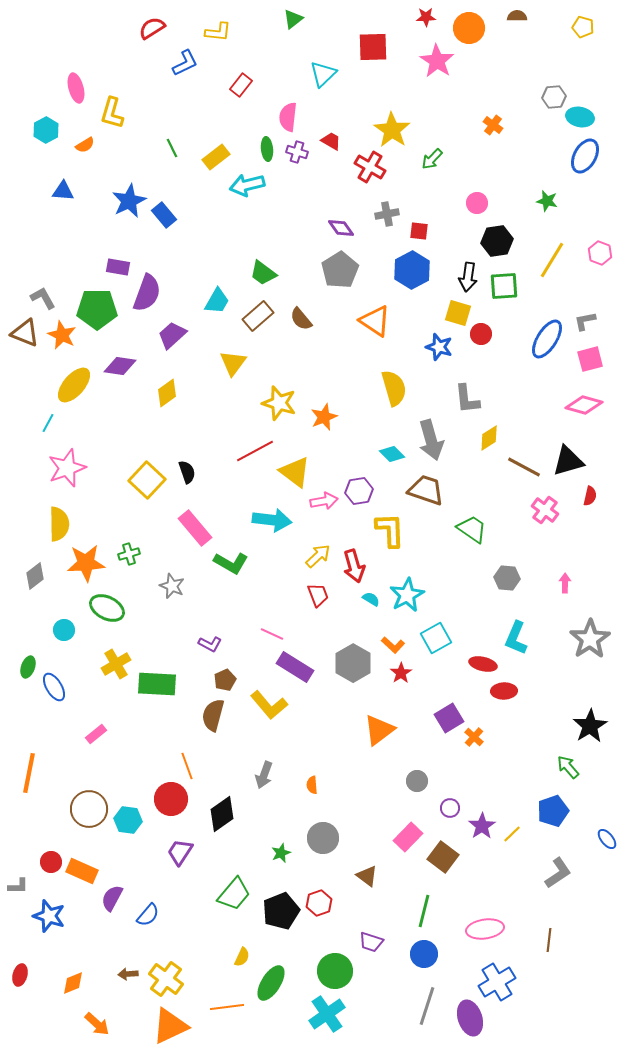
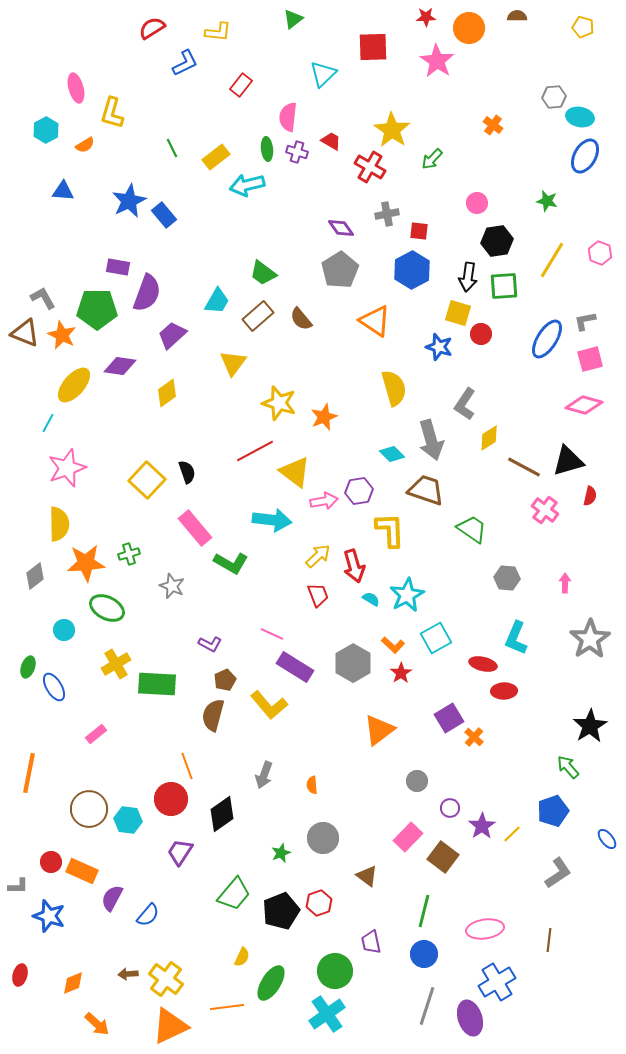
gray L-shape at (467, 399): moved 2 px left, 5 px down; rotated 40 degrees clockwise
purple trapezoid at (371, 942): rotated 60 degrees clockwise
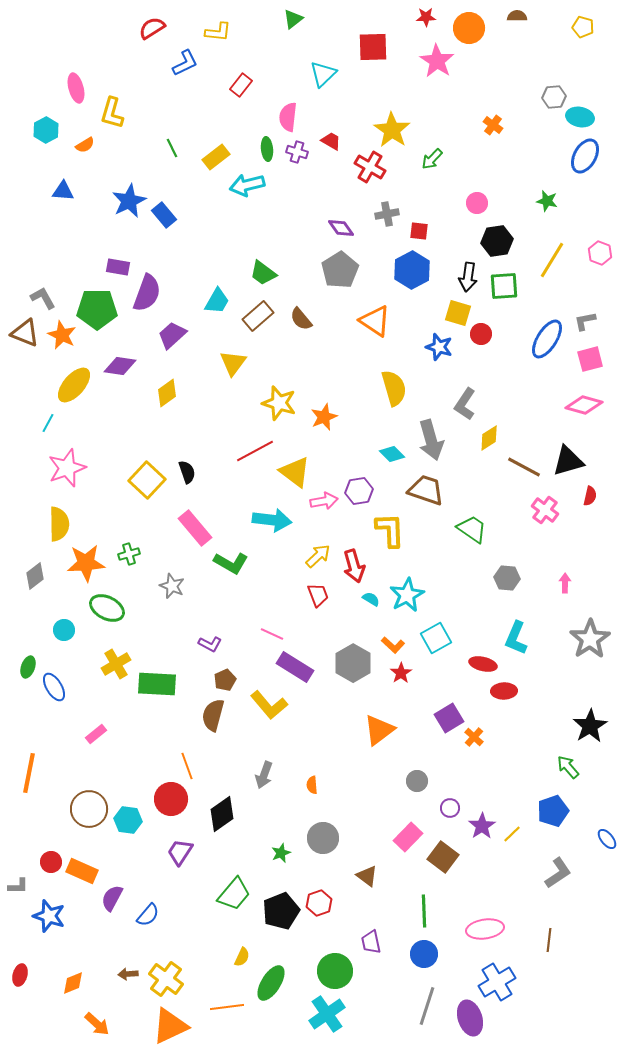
green line at (424, 911): rotated 16 degrees counterclockwise
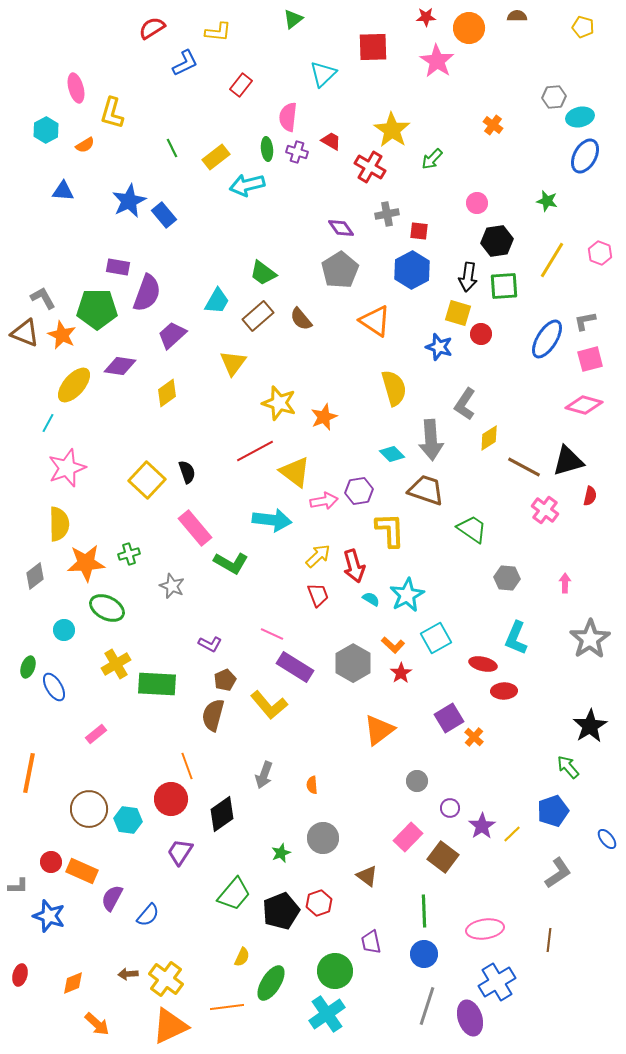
cyan ellipse at (580, 117): rotated 24 degrees counterclockwise
gray arrow at (431, 440): rotated 12 degrees clockwise
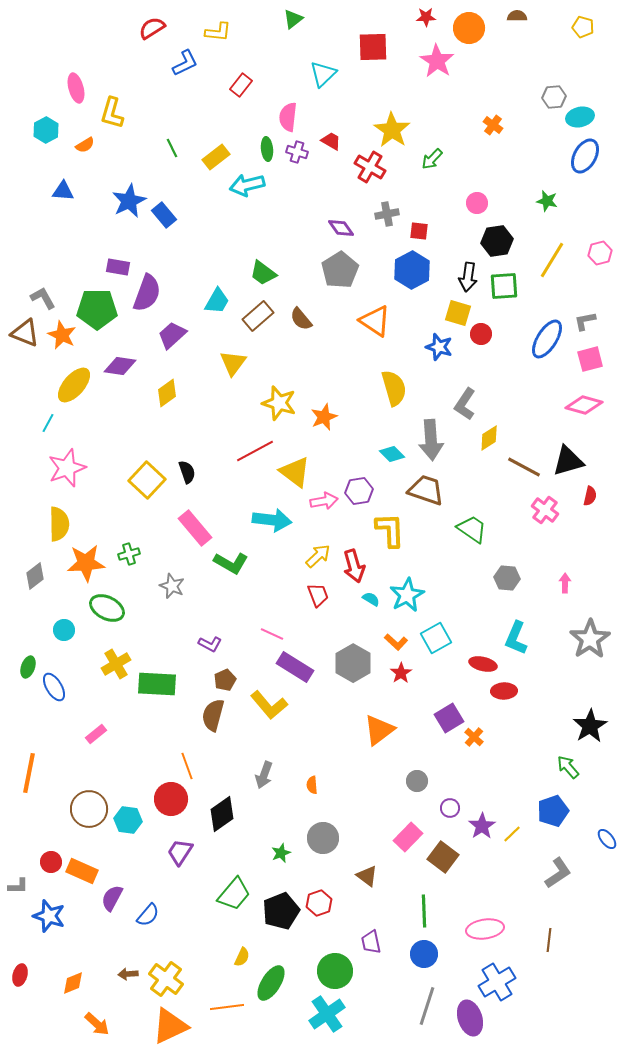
pink hexagon at (600, 253): rotated 25 degrees clockwise
orange L-shape at (393, 645): moved 3 px right, 3 px up
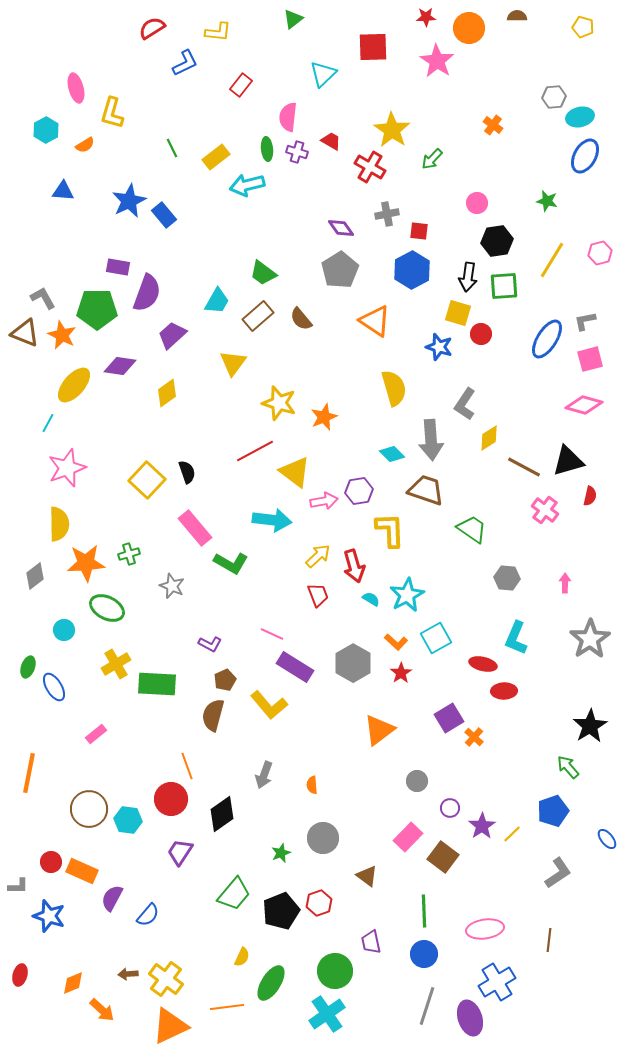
orange arrow at (97, 1024): moved 5 px right, 14 px up
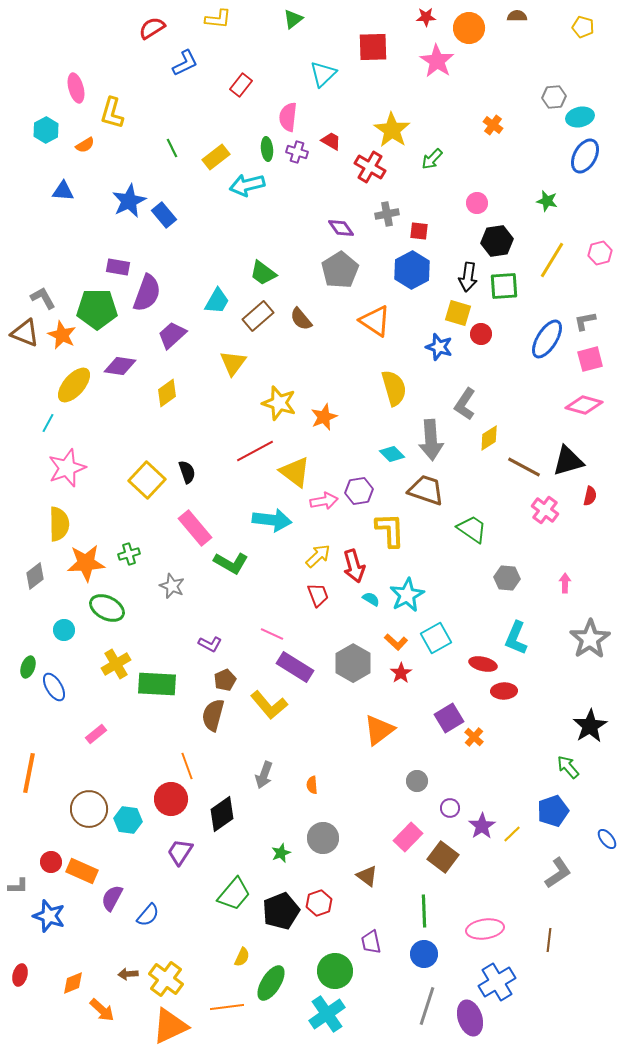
yellow L-shape at (218, 32): moved 13 px up
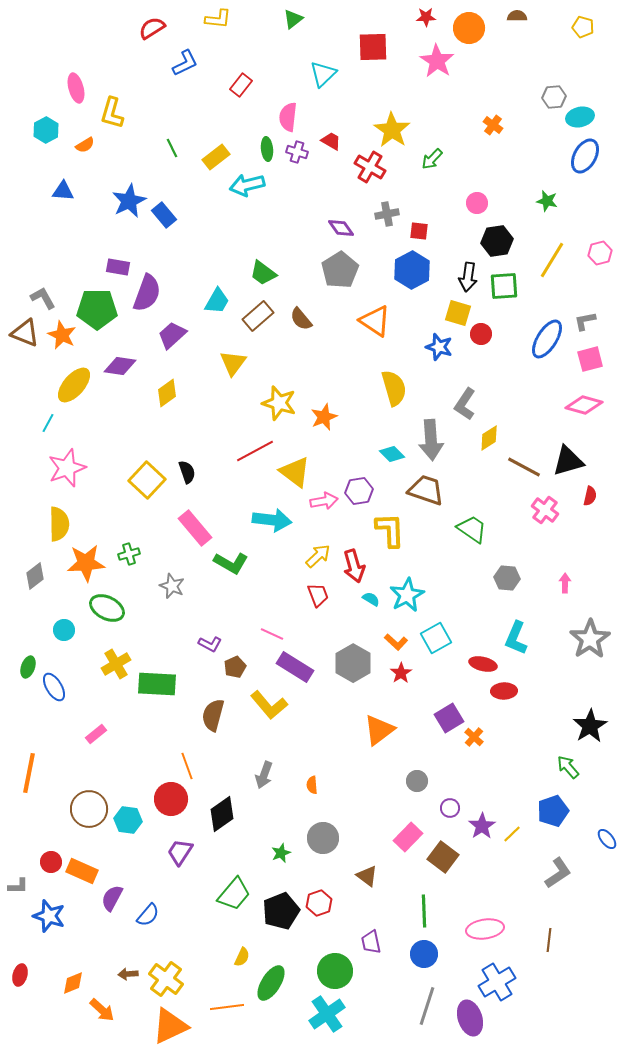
brown pentagon at (225, 680): moved 10 px right, 13 px up
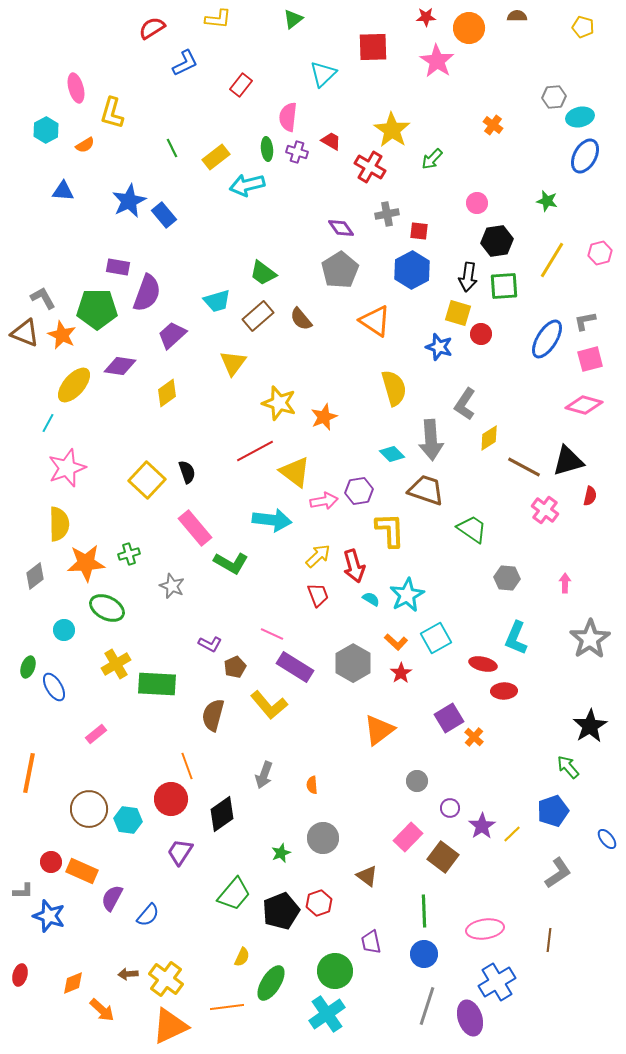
cyan trapezoid at (217, 301): rotated 44 degrees clockwise
gray L-shape at (18, 886): moved 5 px right, 5 px down
